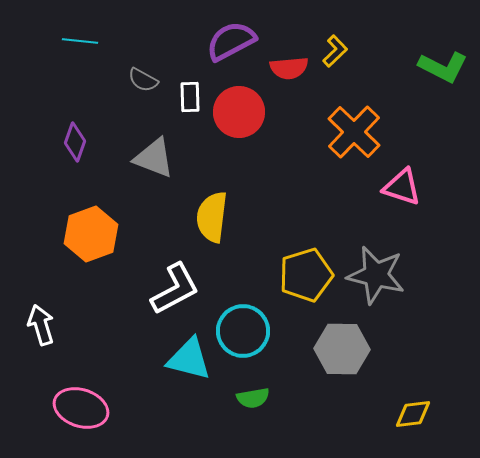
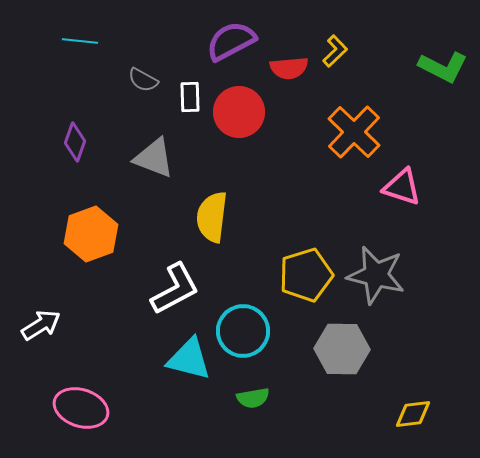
white arrow: rotated 75 degrees clockwise
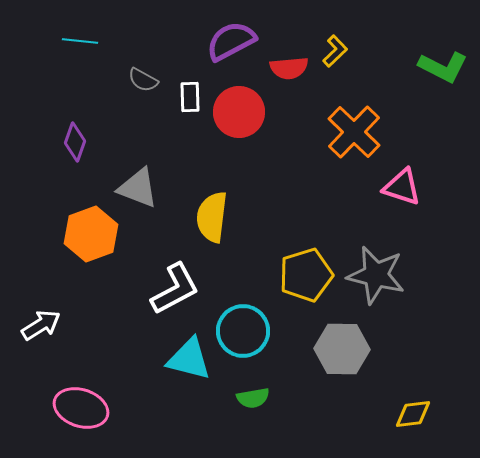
gray triangle: moved 16 px left, 30 px down
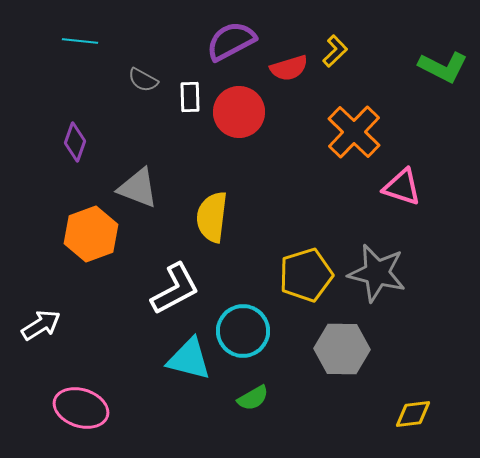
red semicircle: rotated 12 degrees counterclockwise
gray star: moved 1 px right, 2 px up
green semicircle: rotated 20 degrees counterclockwise
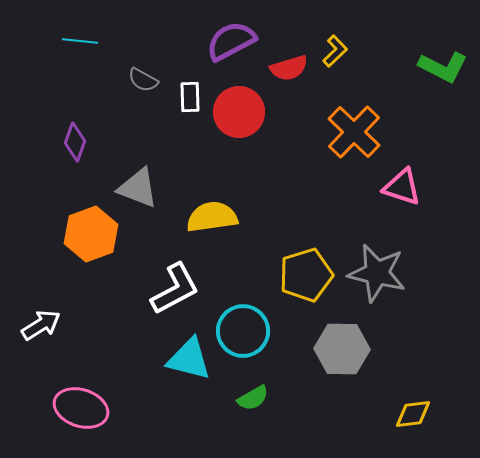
yellow semicircle: rotated 75 degrees clockwise
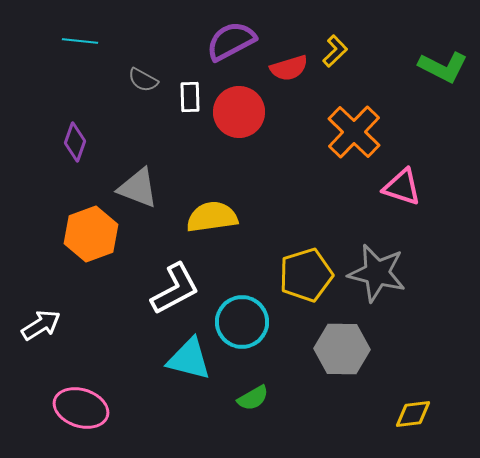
cyan circle: moved 1 px left, 9 px up
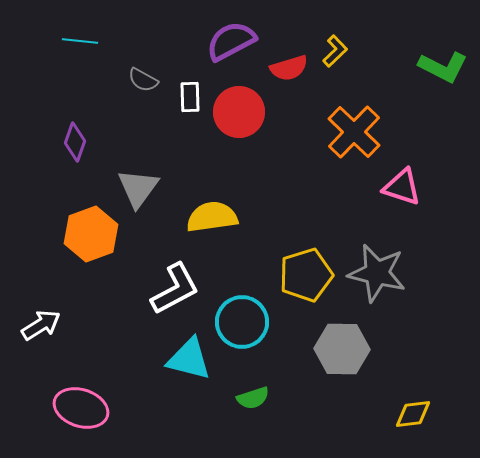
gray triangle: rotated 45 degrees clockwise
green semicircle: rotated 12 degrees clockwise
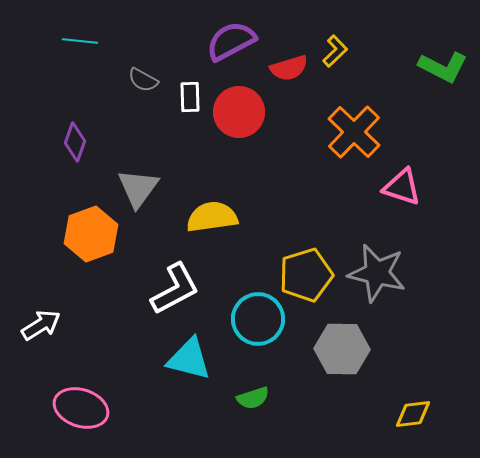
cyan circle: moved 16 px right, 3 px up
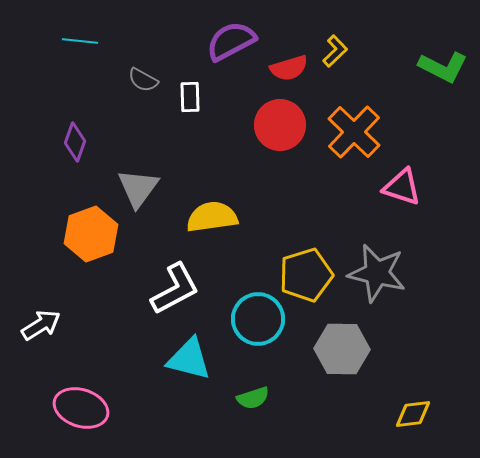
red circle: moved 41 px right, 13 px down
